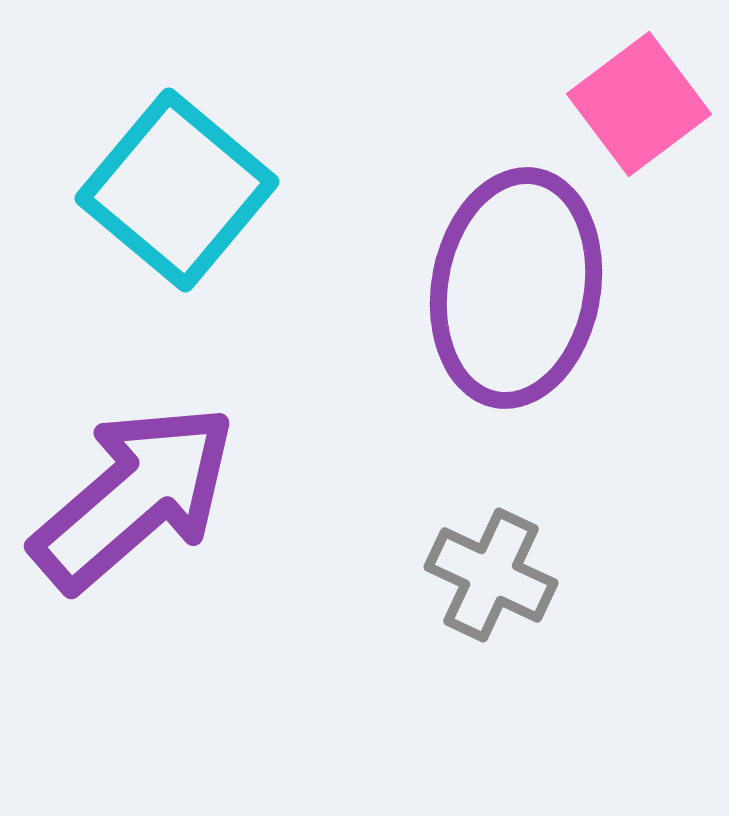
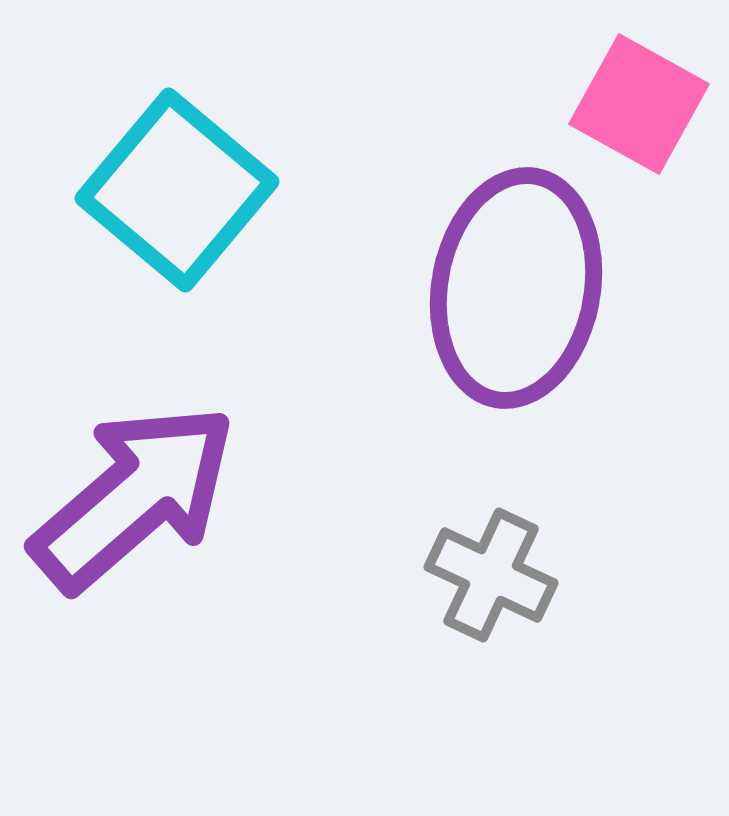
pink square: rotated 24 degrees counterclockwise
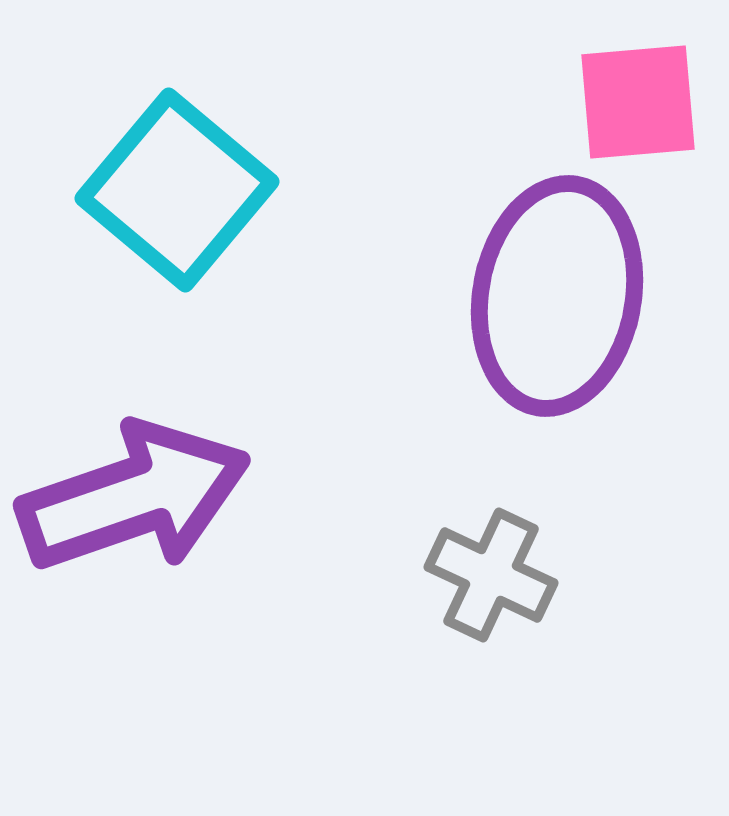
pink square: moved 1 px left, 2 px up; rotated 34 degrees counterclockwise
purple ellipse: moved 41 px right, 8 px down
purple arrow: rotated 22 degrees clockwise
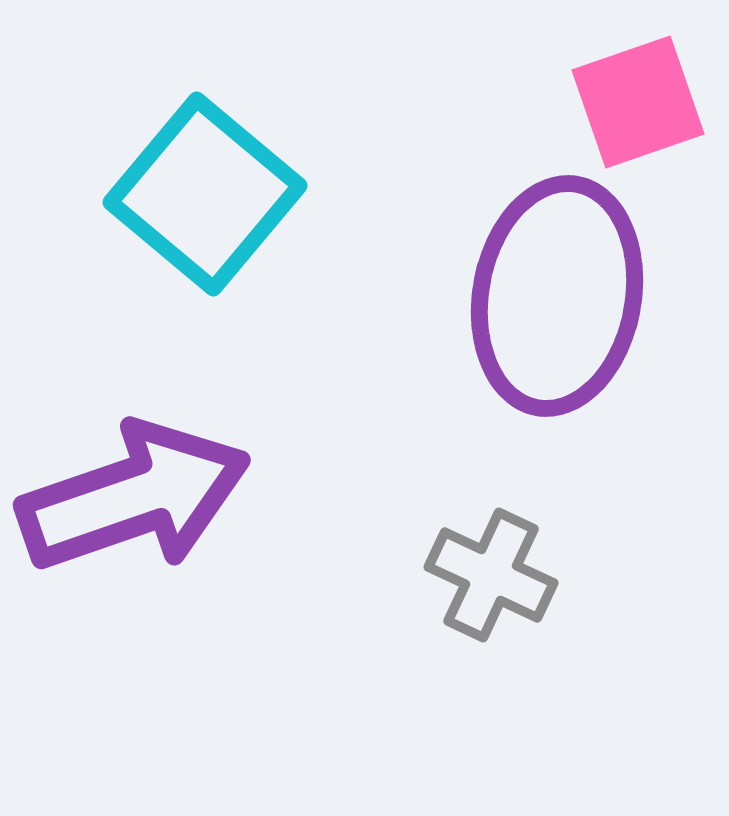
pink square: rotated 14 degrees counterclockwise
cyan square: moved 28 px right, 4 px down
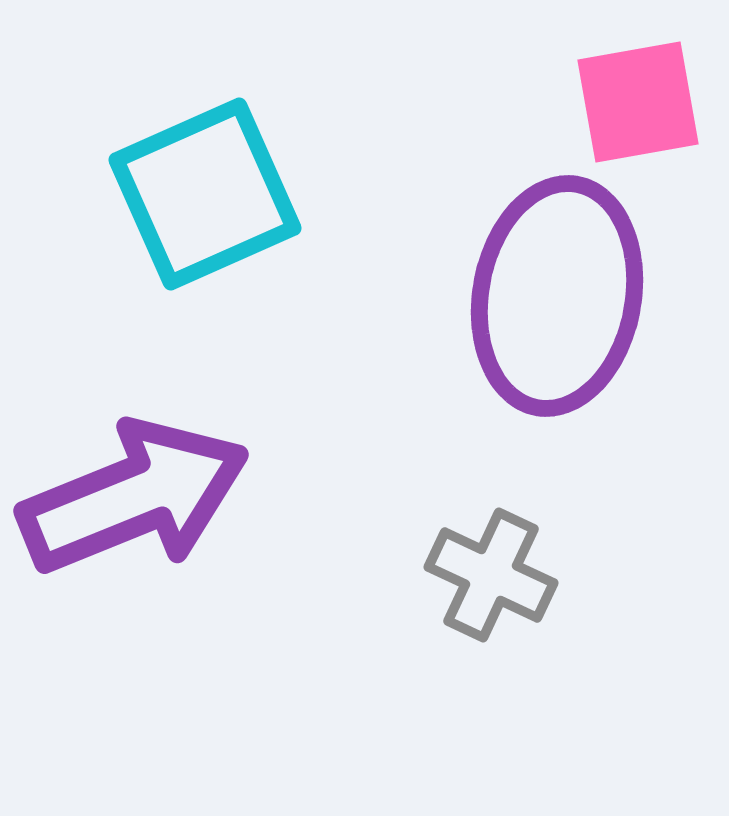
pink square: rotated 9 degrees clockwise
cyan square: rotated 26 degrees clockwise
purple arrow: rotated 3 degrees counterclockwise
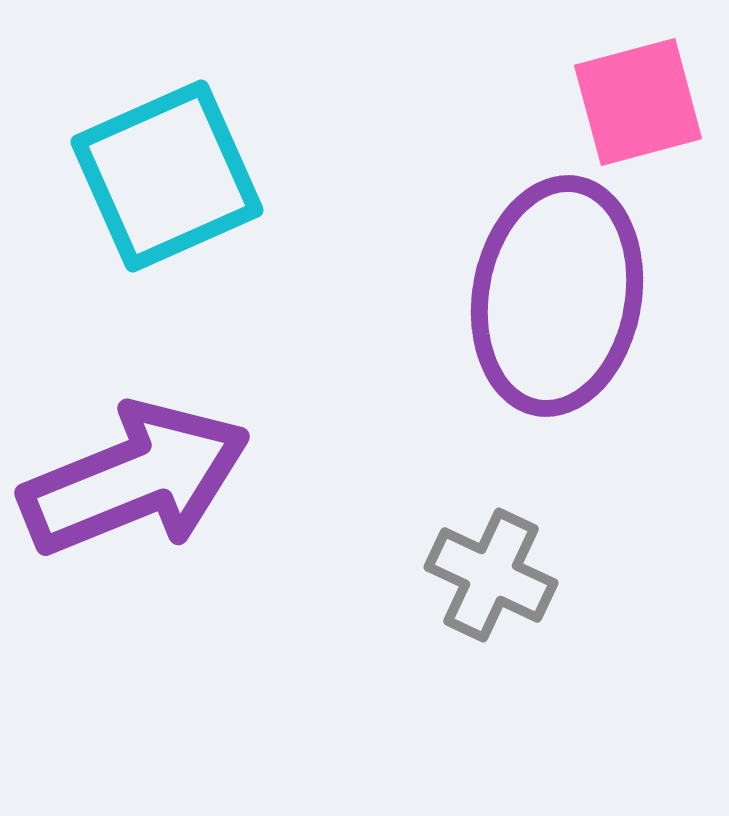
pink square: rotated 5 degrees counterclockwise
cyan square: moved 38 px left, 18 px up
purple arrow: moved 1 px right, 18 px up
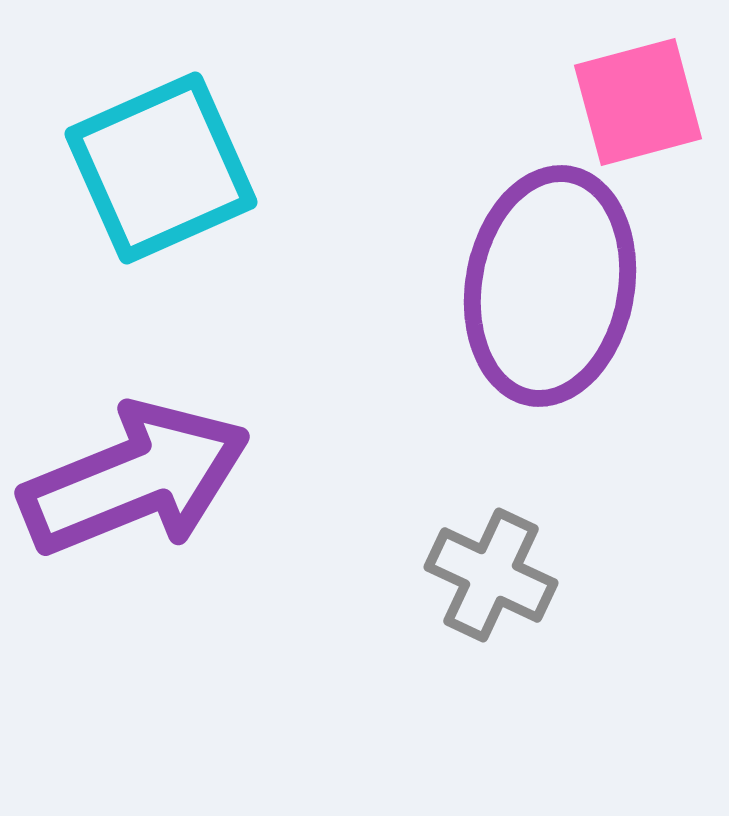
cyan square: moved 6 px left, 8 px up
purple ellipse: moved 7 px left, 10 px up
